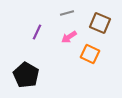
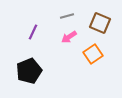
gray line: moved 3 px down
purple line: moved 4 px left
orange square: moved 3 px right; rotated 30 degrees clockwise
black pentagon: moved 3 px right, 4 px up; rotated 20 degrees clockwise
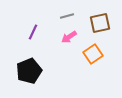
brown square: rotated 35 degrees counterclockwise
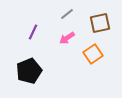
gray line: moved 2 px up; rotated 24 degrees counterclockwise
pink arrow: moved 2 px left, 1 px down
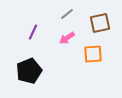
orange square: rotated 30 degrees clockwise
